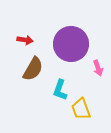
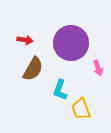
purple circle: moved 1 px up
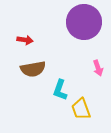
purple circle: moved 13 px right, 21 px up
brown semicircle: rotated 50 degrees clockwise
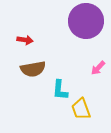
purple circle: moved 2 px right, 1 px up
pink arrow: rotated 63 degrees clockwise
cyan L-shape: rotated 15 degrees counterclockwise
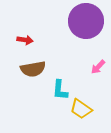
pink arrow: moved 1 px up
yellow trapezoid: rotated 35 degrees counterclockwise
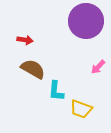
brown semicircle: rotated 140 degrees counterclockwise
cyan L-shape: moved 4 px left, 1 px down
yellow trapezoid: rotated 15 degrees counterclockwise
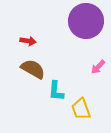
red arrow: moved 3 px right, 1 px down
yellow trapezoid: rotated 50 degrees clockwise
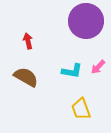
red arrow: rotated 112 degrees counterclockwise
brown semicircle: moved 7 px left, 8 px down
cyan L-shape: moved 16 px right, 20 px up; rotated 85 degrees counterclockwise
